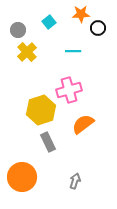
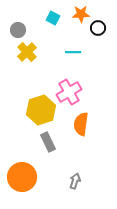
cyan square: moved 4 px right, 4 px up; rotated 24 degrees counterclockwise
cyan line: moved 1 px down
pink cross: moved 2 px down; rotated 15 degrees counterclockwise
orange semicircle: moved 2 px left; rotated 45 degrees counterclockwise
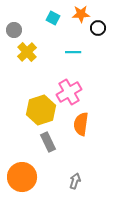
gray circle: moved 4 px left
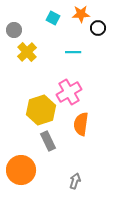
gray rectangle: moved 1 px up
orange circle: moved 1 px left, 7 px up
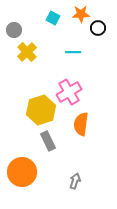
orange circle: moved 1 px right, 2 px down
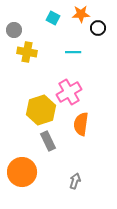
yellow cross: rotated 36 degrees counterclockwise
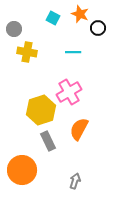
orange star: moved 1 px left; rotated 24 degrees clockwise
gray circle: moved 1 px up
orange semicircle: moved 2 px left, 5 px down; rotated 20 degrees clockwise
orange circle: moved 2 px up
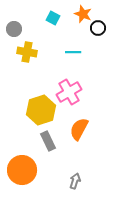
orange star: moved 3 px right
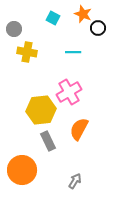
yellow hexagon: rotated 12 degrees clockwise
gray arrow: rotated 14 degrees clockwise
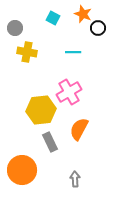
gray circle: moved 1 px right, 1 px up
gray rectangle: moved 2 px right, 1 px down
gray arrow: moved 2 px up; rotated 35 degrees counterclockwise
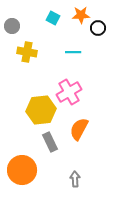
orange star: moved 2 px left, 1 px down; rotated 24 degrees counterclockwise
gray circle: moved 3 px left, 2 px up
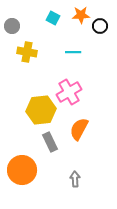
black circle: moved 2 px right, 2 px up
